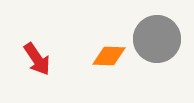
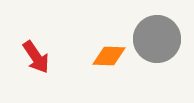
red arrow: moved 1 px left, 2 px up
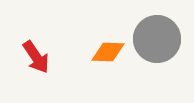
orange diamond: moved 1 px left, 4 px up
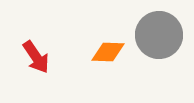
gray circle: moved 2 px right, 4 px up
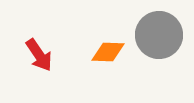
red arrow: moved 3 px right, 2 px up
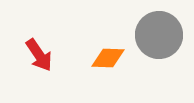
orange diamond: moved 6 px down
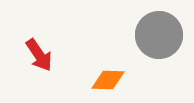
orange diamond: moved 22 px down
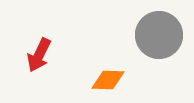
red arrow: rotated 60 degrees clockwise
